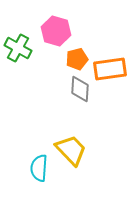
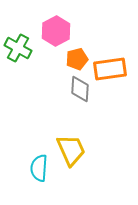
pink hexagon: rotated 16 degrees clockwise
yellow trapezoid: rotated 20 degrees clockwise
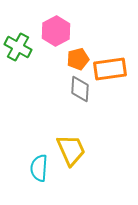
green cross: moved 1 px up
orange pentagon: moved 1 px right
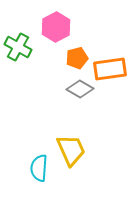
pink hexagon: moved 4 px up
orange pentagon: moved 1 px left, 1 px up
gray diamond: rotated 64 degrees counterclockwise
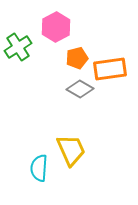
green cross: rotated 28 degrees clockwise
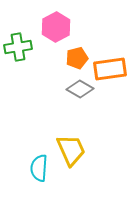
green cross: rotated 24 degrees clockwise
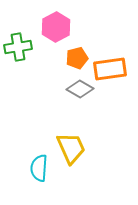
yellow trapezoid: moved 2 px up
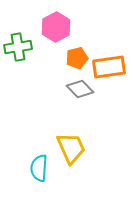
orange rectangle: moved 1 px left, 2 px up
gray diamond: rotated 16 degrees clockwise
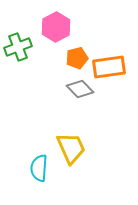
green cross: rotated 12 degrees counterclockwise
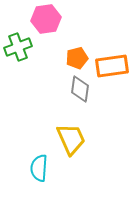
pink hexagon: moved 10 px left, 8 px up; rotated 20 degrees clockwise
orange rectangle: moved 3 px right, 1 px up
gray diamond: rotated 52 degrees clockwise
yellow trapezoid: moved 9 px up
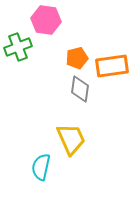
pink hexagon: moved 1 px down; rotated 16 degrees clockwise
cyan semicircle: moved 2 px right, 1 px up; rotated 8 degrees clockwise
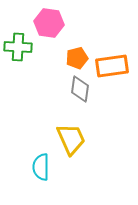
pink hexagon: moved 3 px right, 3 px down
green cross: rotated 24 degrees clockwise
cyan semicircle: rotated 12 degrees counterclockwise
